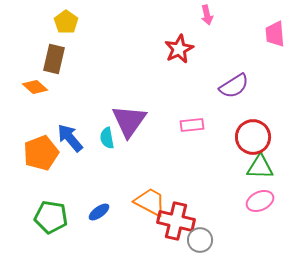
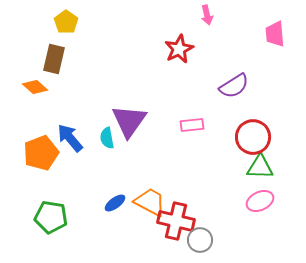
blue ellipse: moved 16 px right, 9 px up
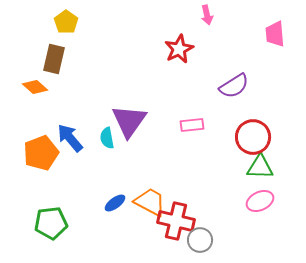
green pentagon: moved 6 px down; rotated 16 degrees counterclockwise
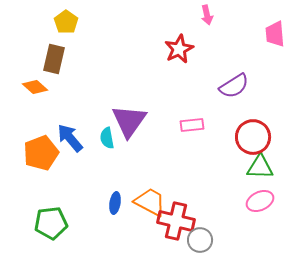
blue ellipse: rotated 45 degrees counterclockwise
